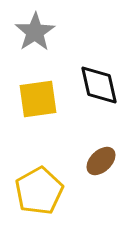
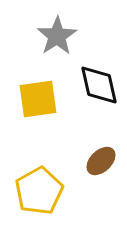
gray star: moved 22 px right, 4 px down
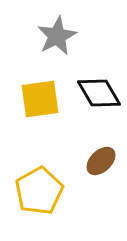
gray star: rotated 6 degrees clockwise
black diamond: moved 8 px down; rotated 18 degrees counterclockwise
yellow square: moved 2 px right
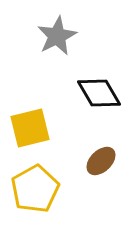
yellow square: moved 10 px left, 29 px down; rotated 6 degrees counterclockwise
yellow pentagon: moved 4 px left, 2 px up
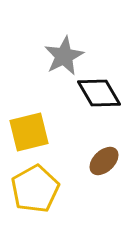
gray star: moved 7 px right, 20 px down
yellow square: moved 1 px left, 4 px down
brown ellipse: moved 3 px right
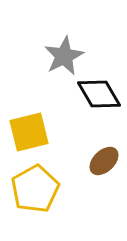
black diamond: moved 1 px down
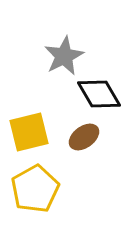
brown ellipse: moved 20 px left, 24 px up; rotated 8 degrees clockwise
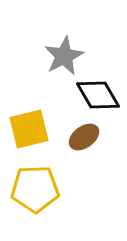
black diamond: moved 1 px left, 1 px down
yellow square: moved 3 px up
yellow pentagon: rotated 27 degrees clockwise
